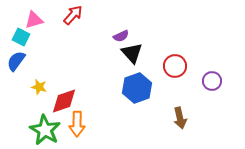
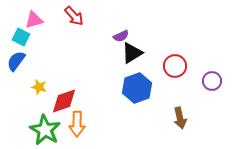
red arrow: moved 1 px right, 1 px down; rotated 95 degrees clockwise
black triangle: rotated 40 degrees clockwise
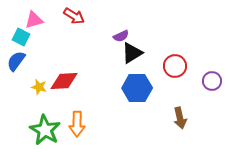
red arrow: rotated 15 degrees counterclockwise
blue hexagon: rotated 20 degrees clockwise
red diamond: moved 20 px up; rotated 16 degrees clockwise
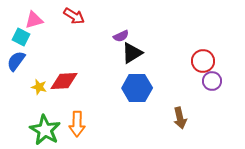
red circle: moved 28 px right, 5 px up
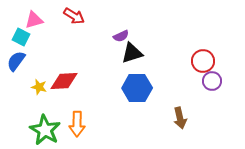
black triangle: rotated 15 degrees clockwise
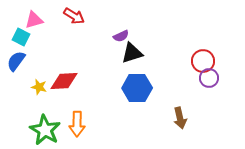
purple circle: moved 3 px left, 3 px up
